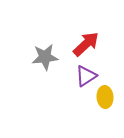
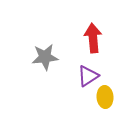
red arrow: moved 7 px right, 6 px up; rotated 52 degrees counterclockwise
purple triangle: moved 2 px right
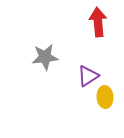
red arrow: moved 5 px right, 16 px up
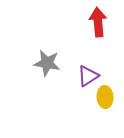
gray star: moved 2 px right, 6 px down; rotated 16 degrees clockwise
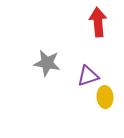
purple triangle: rotated 15 degrees clockwise
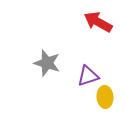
red arrow: rotated 56 degrees counterclockwise
gray star: rotated 8 degrees clockwise
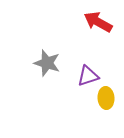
yellow ellipse: moved 1 px right, 1 px down
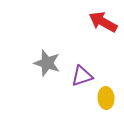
red arrow: moved 5 px right
purple triangle: moved 6 px left
